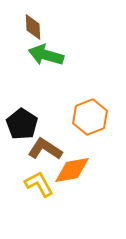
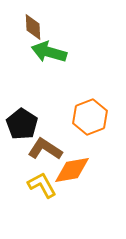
green arrow: moved 3 px right, 3 px up
yellow L-shape: moved 3 px right, 1 px down
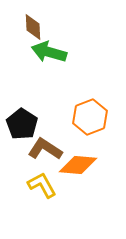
orange diamond: moved 6 px right, 5 px up; rotated 15 degrees clockwise
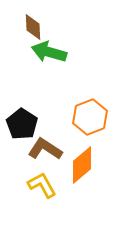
orange diamond: moved 4 px right; rotated 45 degrees counterclockwise
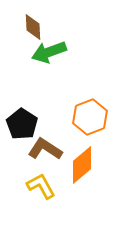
green arrow: rotated 36 degrees counterclockwise
yellow L-shape: moved 1 px left, 1 px down
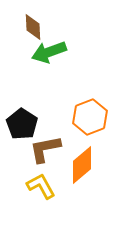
brown L-shape: rotated 44 degrees counterclockwise
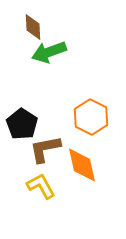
orange hexagon: moved 1 px right; rotated 12 degrees counterclockwise
orange diamond: rotated 63 degrees counterclockwise
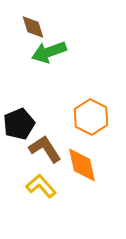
brown diamond: rotated 16 degrees counterclockwise
black pentagon: moved 3 px left; rotated 16 degrees clockwise
brown L-shape: rotated 68 degrees clockwise
yellow L-shape: rotated 12 degrees counterclockwise
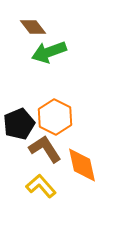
brown diamond: rotated 20 degrees counterclockwise
orange hexagon: moved 36 px left
